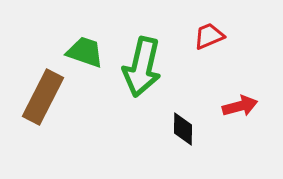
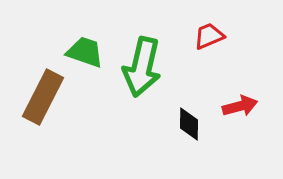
black diamond: moved 6 px right, 5 px up
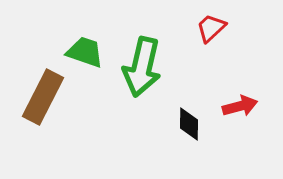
red trapezoid: moved 2 px right, 8 px up; rotated 20 degrees counterclockwise
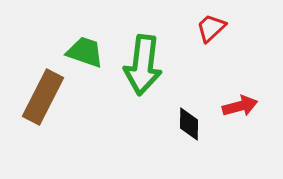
green arrow: moved 1 px right, 2 px up; rotated 6 degrees counterclockwise
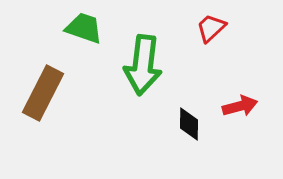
green trapezoid: moved 1 px left, 24 px up
brown rectangle: moved 4 px up
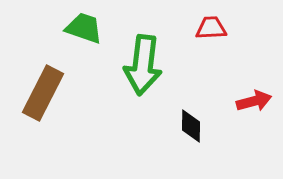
red trapezoid: rotated 40 degrees clockwise
red arrow: moved 14 px right, 5 px up
black diamond: moved 2 px right, 2 px down
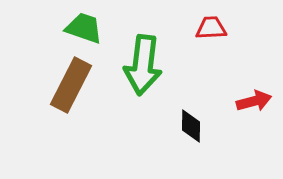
brown rectangle: moved 28 px right, 8 px up
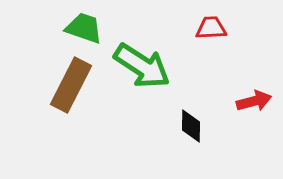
green arrow: moved 1 px left, 1 px down; rotated 64 degrees counterclockwise
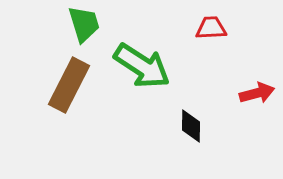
green trapezoid: moved 4 px up; rotated 54 degrees clockwise
brown rectangle: moved 2 px left
red arrow: moved 3 px right, 8 px up
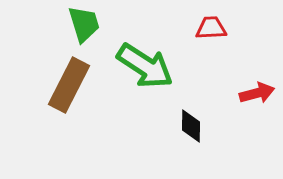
green arrow: moved 3 px right
